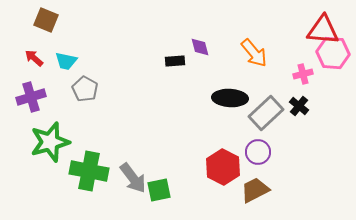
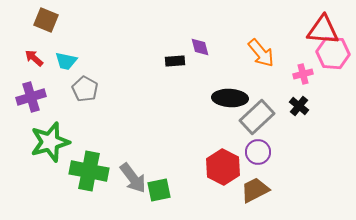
orange arrow: moved 7 px right
gray rectangle: moved 9 px left, 4 px down
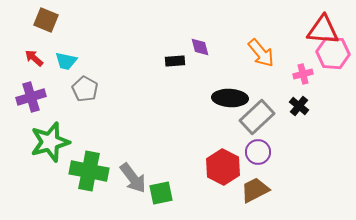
green square: moved 2 px right, 3 px down
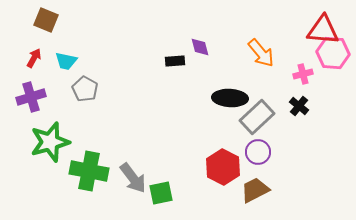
red arrow: rotated 78 degrees clockwise
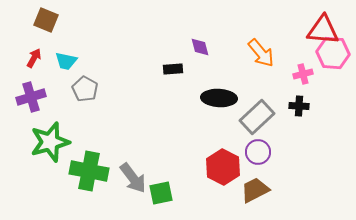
black rectangle: moved 2 px left, 8 px down
black ellipse: moved 11 px left
black cross: rotated 36 degrees counterclockwise
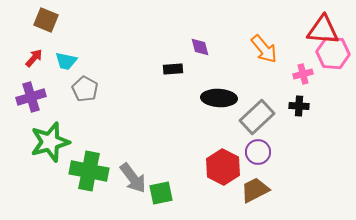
orange arrow: moved 3 px right, 4 px up
red arrow: rotated 12 degrees clockwise
